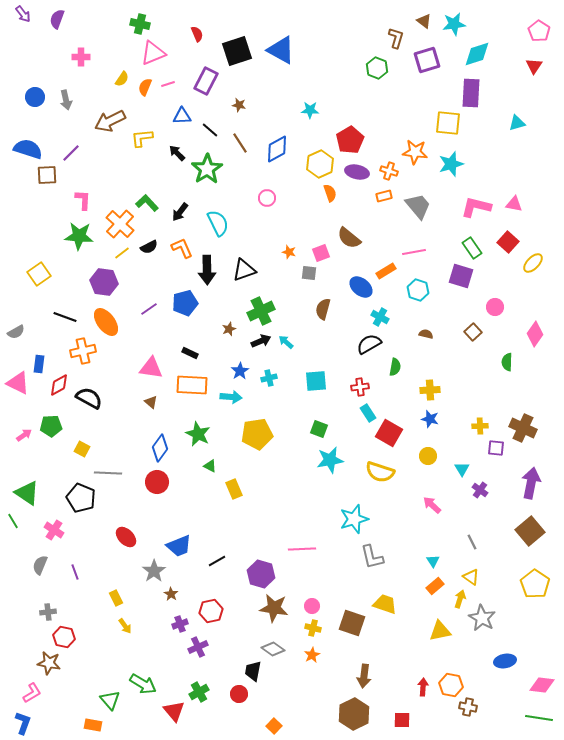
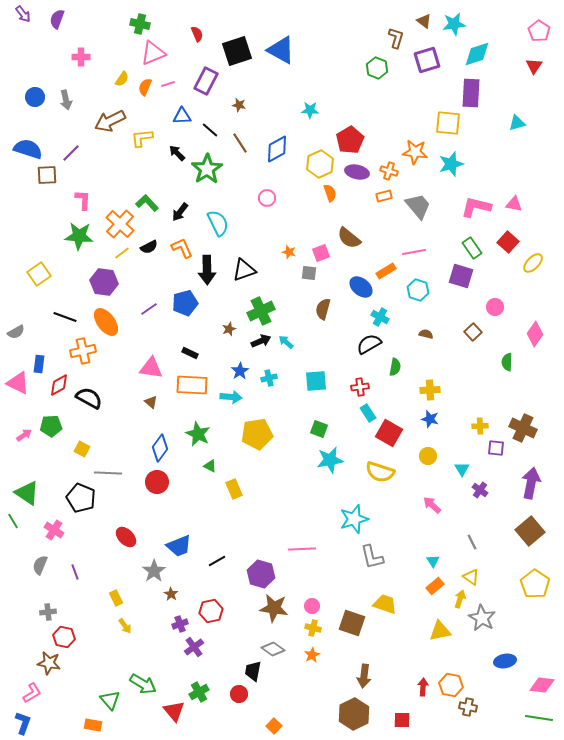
purple cross at (198, 647): moved 4 px left; rotated 12 degrees counterclockwise
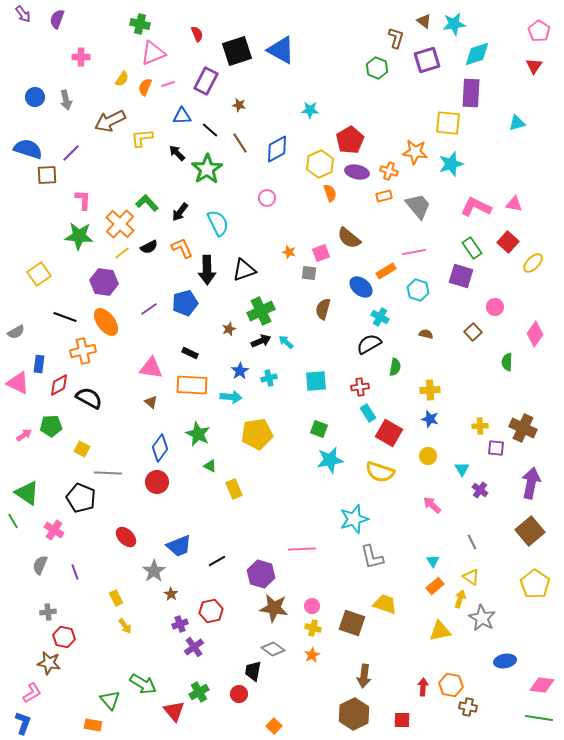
pink L-shape at (476, 207): rotated 12 degrees clockwise
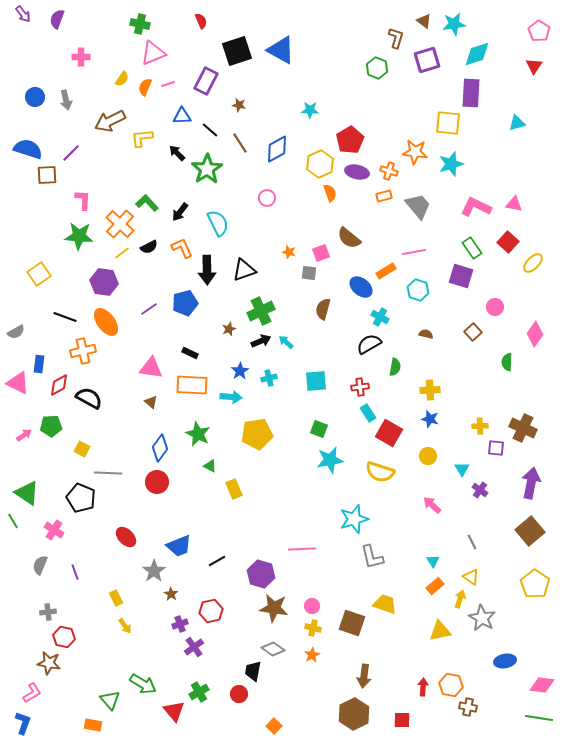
red semicircle at (197, 34): moved 4 px right, 13 px up
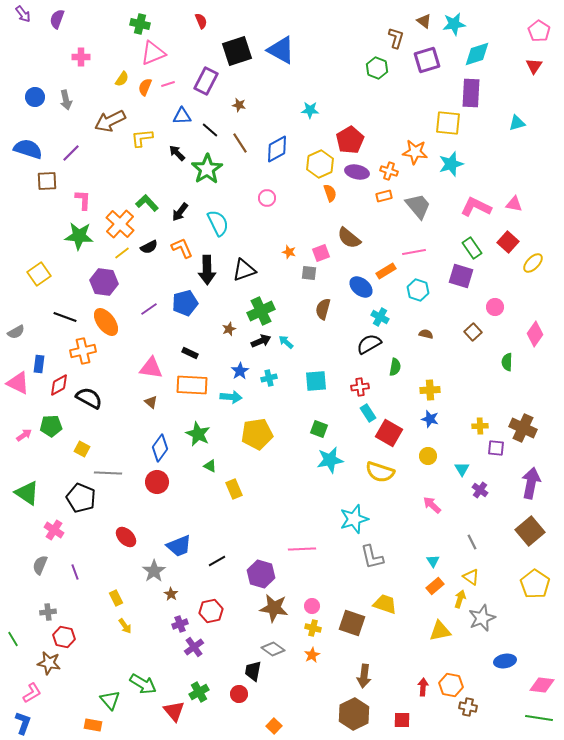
brown square at (47, 175): moved 6 px down
green line at (13, 521): moved 118 px down
gray star at (482, 618): rotated 20 degrees clockwise
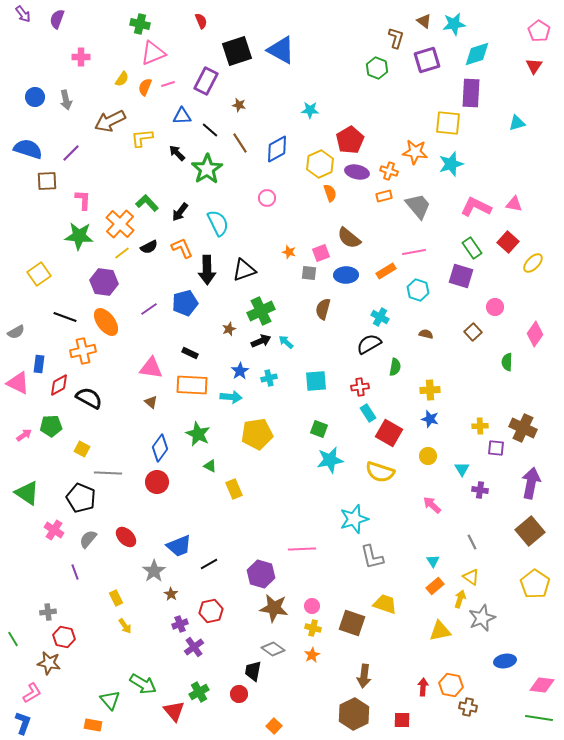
blue ellipse at (361, 287): moved 15 px left, 12 px up; rotated 40 degrees counterclockwise
purple cross at (480, 490): rotated 28 degrees counterclockwise
black line at (217, 561): moved 8 px left, 3 px down
gray semicircle at (40, 565): moved 48 px right, 26 px up; rotated 18 degrees clockwise
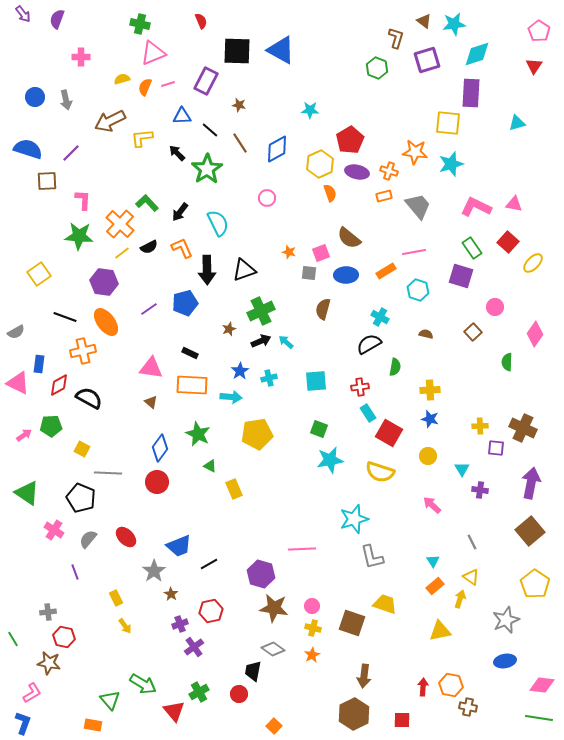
black square at (237, 51): rotated 20 degrees clockwise
yellow semicircle at (122, 79): rotated 140 degrees counterclockwise
gray star at (482, 618): moved 24 px right, 2 px down
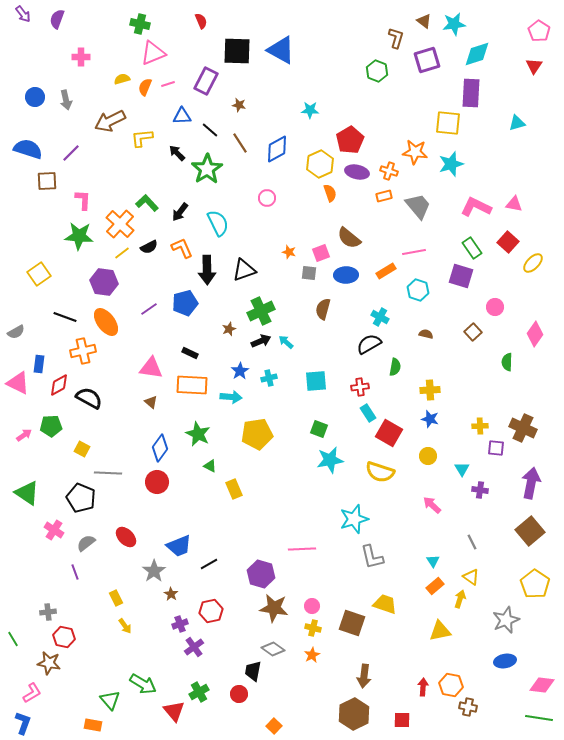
green hexagon at (377, 68): moved 3 px down
gray semicircle at (88, 539): moved 2 px left, 4 px down; rotated 12 degrees clockwise
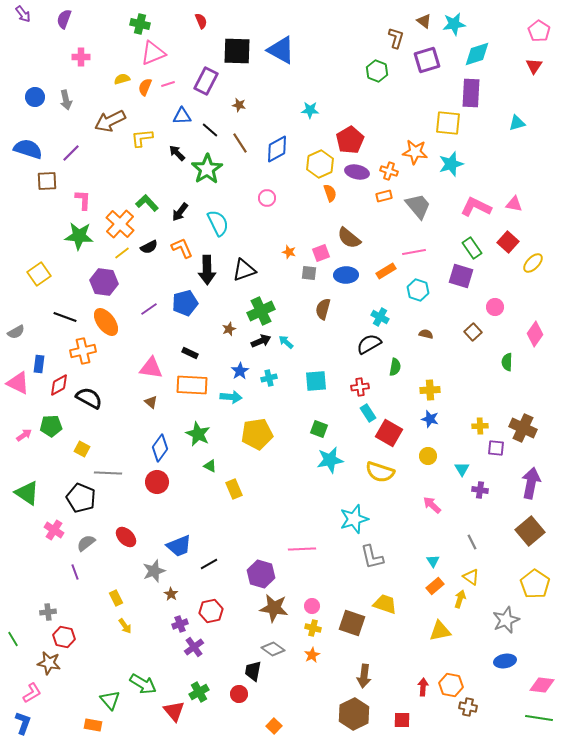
purple semicircle at (57, 19): moved 7 px right
gray star at (154, 571): rotated 15 degrees clockwise
